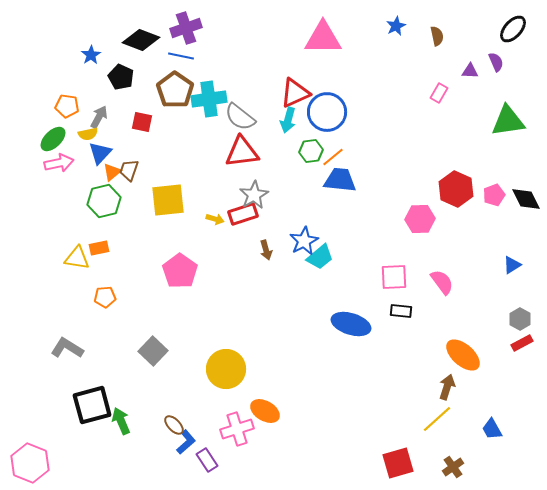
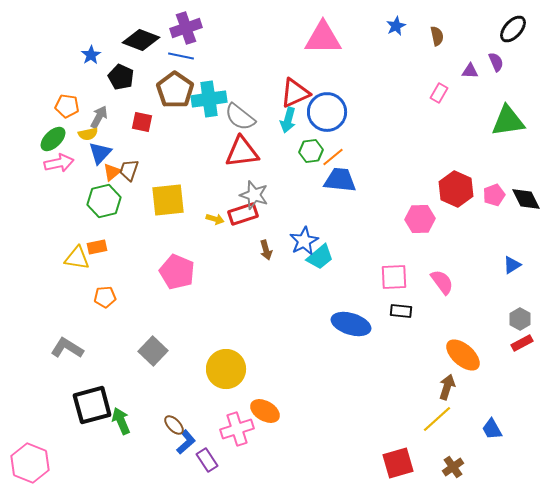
gray star at (254, 195): rotated 24 degrees counterclockwise
orange rectangle at (99, 248): moved 2 px left, 1 px up
pink pentagon at (180, 271): moved 3 px left, 1 px down; rotated 12 degrees counterclockwise
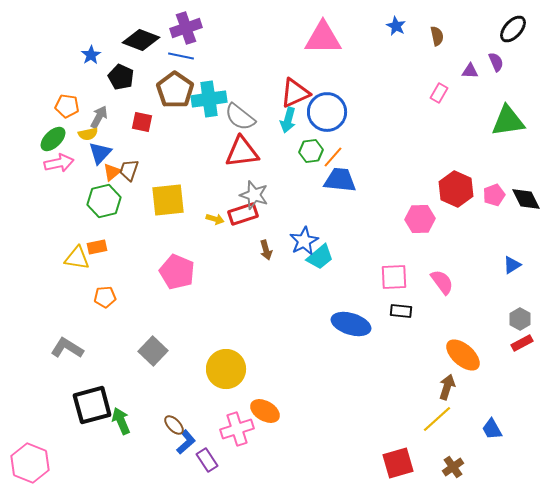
blue star at (396, 26): rotated 18 degrees counterclockwise
orange line at (333, 157): rotated 10 degrees counterclockwise
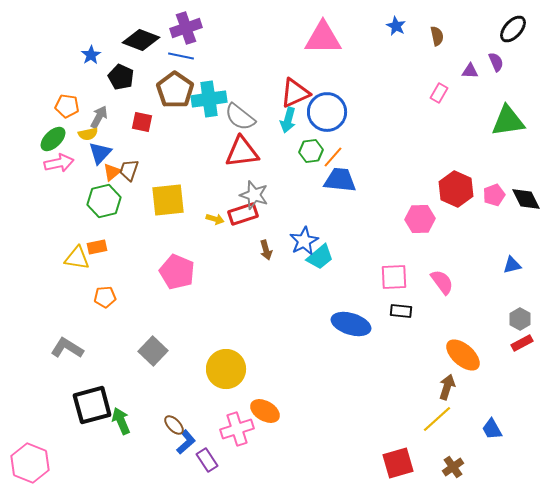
blue triangle at (512, 265): rotated 18 degrees clockwise
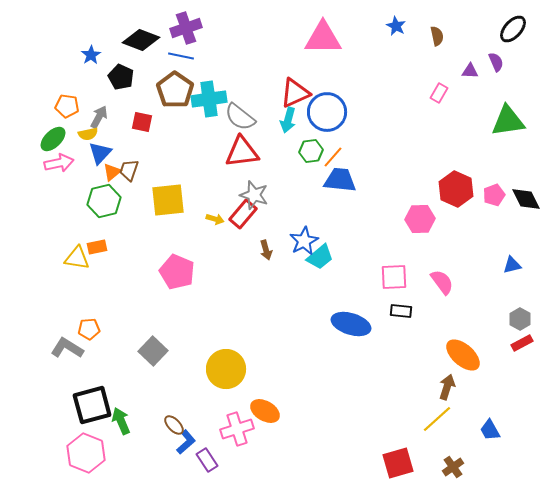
red rectangle at (243, 214): rotated 32 degrees counterclockwise
orange pentagon at (105, 297): moved 16 px left, 32 px down
blue trapezoid at (492, 429): moved 2 px left, 1 px down
pink hexagon at (30, 463): moved 56 px right, 10 px up
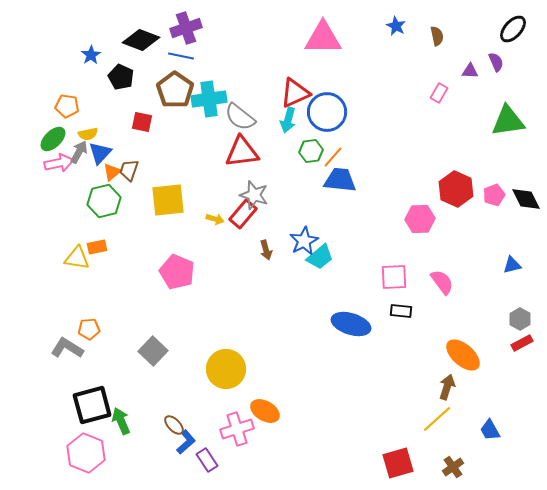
gray arrow at (99, 117): moved 20 px left, 35 px down
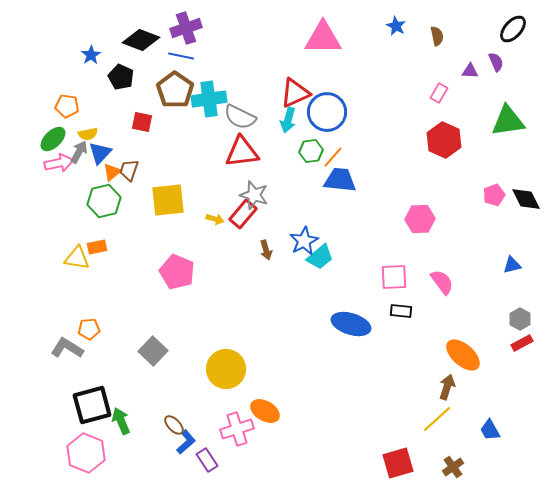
gray semicircle at (240, 117): rotated 12 degrees counterclockwise
red hexagon at (456, 189): moved 12 px left, 49 px up
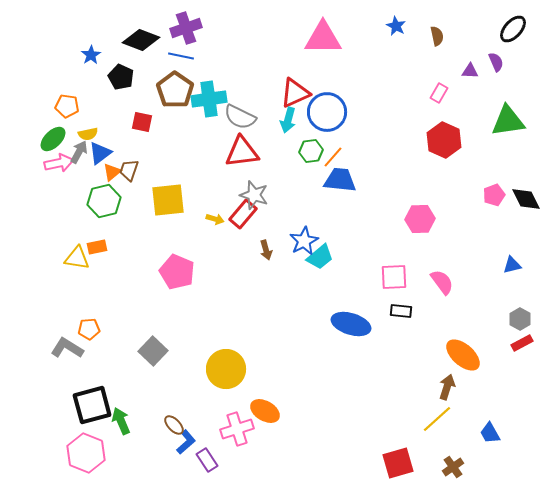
blue triangle at (100, 153): rotated 10 degrees clockwise
blue trapezoid at (490, 430): moved 3 px down
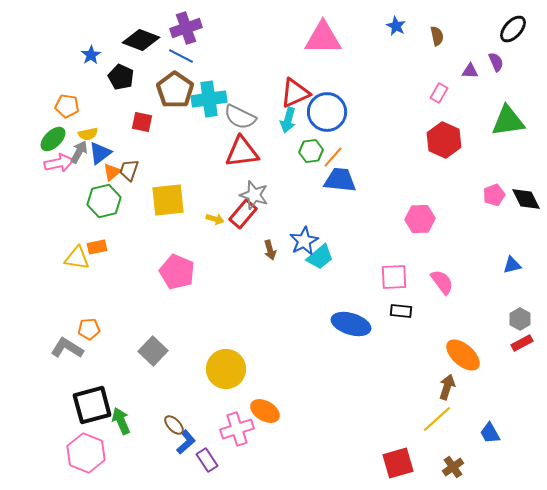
blue line at (181, 56): rotated 15 degrees clockwise
brown arrow at (266, 250): moved 4 px right
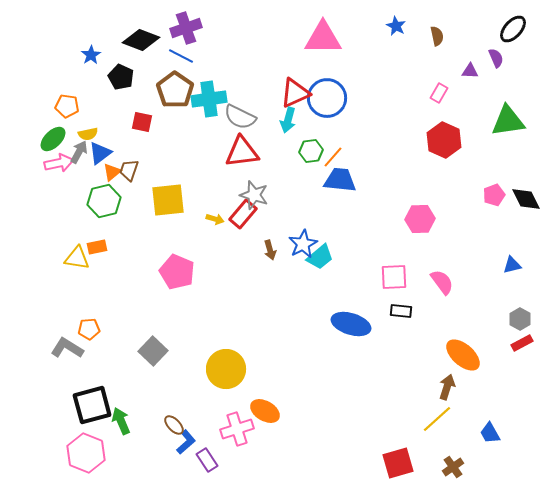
purple semicircle at (496, 62): moved 4 px up
blue circle at (327, 112): moved 14 px up
blue star at (304, 241): moved 1 px left, 3 px down
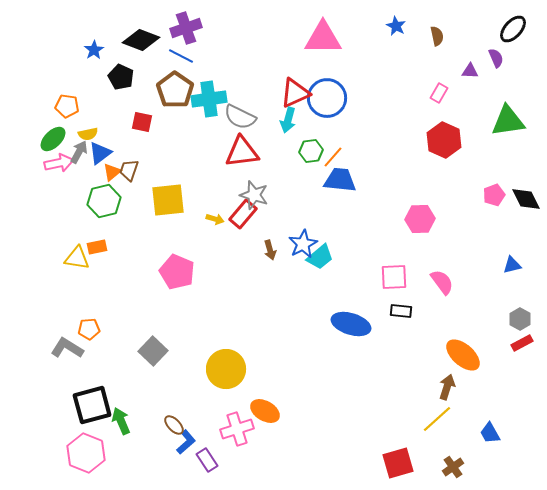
blue star at (91, 55): moved 3 px right, 5 px up
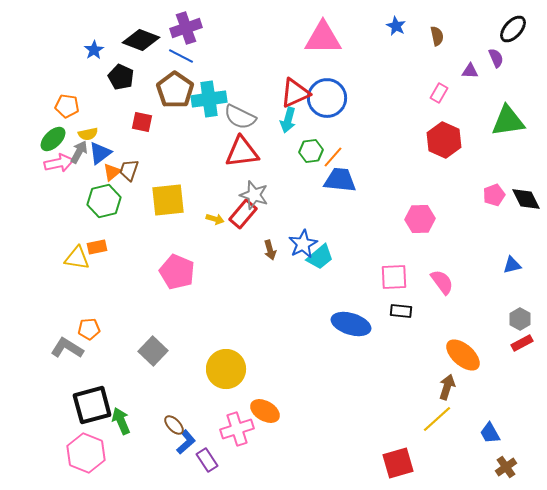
brown cross at (453, 467): moved 53 px right
